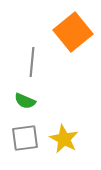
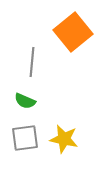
yellow star: rotated 16 degrees counterclockwise
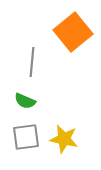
gray square: moved 1 px right, 1 px up
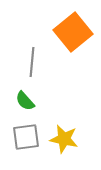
green semicircle: rotated 25 degrees clockwise
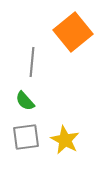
yellow star: moved 1 px right, 1 px down; rotated 16 degrees clockwise
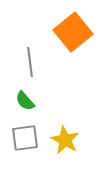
gray line: moved 2 px left; rotated 12 degrees counterclockwise
gray square: moved 1 px left, 1 px down
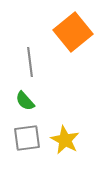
gray square: moved 2 px right
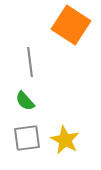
orange square: moved 2 px left, 7 px up; rotated 18 degrees counterclockwise
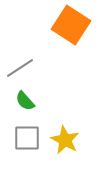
gray line: moved 10 px left, 6 px down; rotated 64 degrees clockwise
gray square: rotated 8 degrees clockwise
